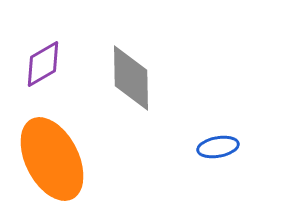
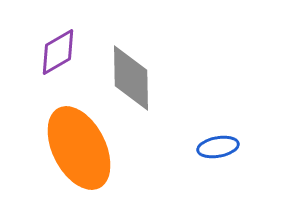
purple diamond: moved 15 px right, 12 px up
orange ellipse: moved 27 px right, 11 px up
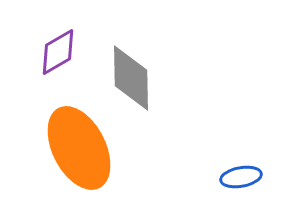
blue ellipse: moved 23 px right, 30 px down
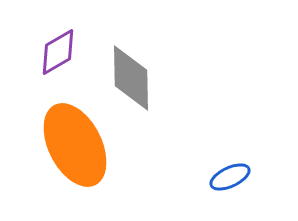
orange ellipse: moved 4 px left, 3 px up
blue ellipse: moved 11 px left; rotated 15 degrees counterclockwise
